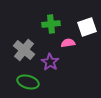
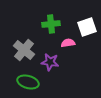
purple star: rotated 24 degrees counterclockwise
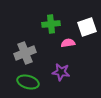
gray cross: moved 1 px right, 3 px down; rotated 30 degrees clockwise
purple star: moved 11 px right, 10 px down
